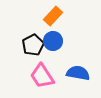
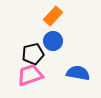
black pentagon: moved 9 px down; rotated 15 degrees clockwise
pink trapezoid: moved 12 px left, 1 px up; rotated 104 degrees clockwise
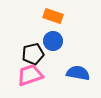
orange rectangle: rotated 66 degrees clockwise
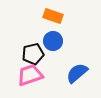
blue semicircle: moved 1 px left; rotated 50 degrees counterclockwise
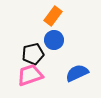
orange rectangle: rotated 72 degrees counterclockwise
blue circle: moved 1 px right, 1 px up
blue semicircle: rotated 15 degrees clockwise
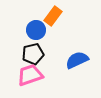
blue circle: moved 18 px left, 10 px up
blue semicircle: moved 13 px up
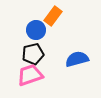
blue semicircle: moved 1 px up; rotated 10 degrees clockwise
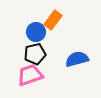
orange rectangle: moved 4 px down
blue circle: moved 2 px down
black pentagon: moved 2 px right
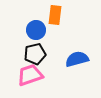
orange rectangle: moved 2 px right, 5 px up; rotated 30 degrees counterclockwise
blue circle: moved 2 px up
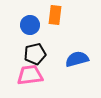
blue circle: moved 6 px left, 5 px up
pink trapezoid: rotated 12 degrees clockwise
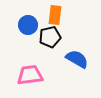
blue circle: moved 2 px left
black pentagon: moved 15 px right, 17 px up
blue semicircle: rotated 45 degrees clockwise
